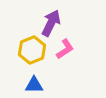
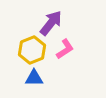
purple arrow: rotated 12 degrees clockwise
blue triangle: moved 7 px up
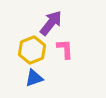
pink L-shape: rotated 60 degrees counterclockwise
blue triangle: rotated 18 degrees counterclockwise
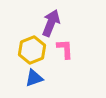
purple arrow: rotated 16 degrees counterclockwise
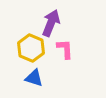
yellow hexagon: moved 1 px left, 2 px up; rotated 16 degrees counterclockwise
blue triangle: rotated 36 degrees clockwise
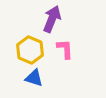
purple arrow: moved 1 px right, 4 px up
yellow hexagon: moved 1 px left, 2 px down
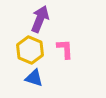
purple arrow: moved 12 px left
